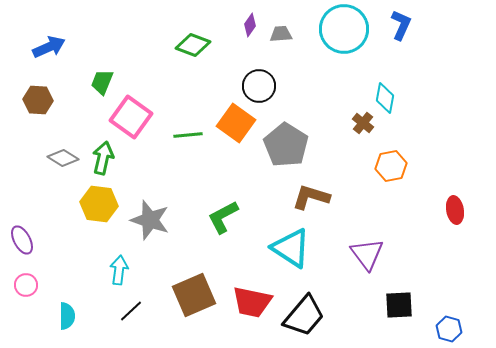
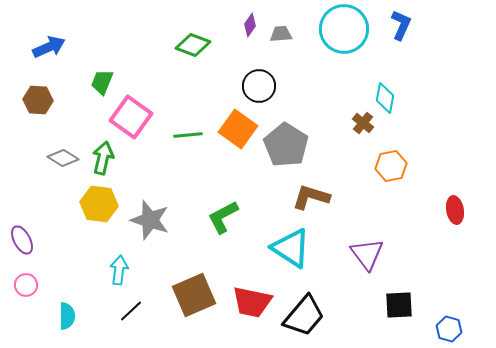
orange square: moved 2 px right, 6 px down
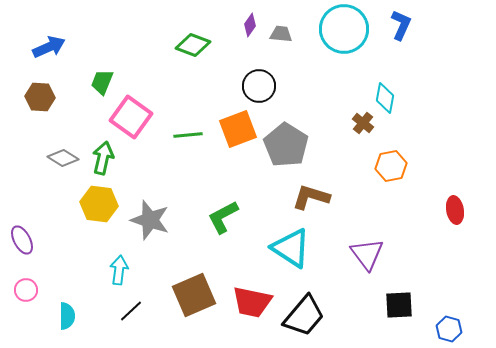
gray trapezoid: rotated 10 degrees clockwise
brown hexagon: moved 2 px right, 3 px up
orange square: rotated 33 degrees clockwise
pink circle: moved 5 px down
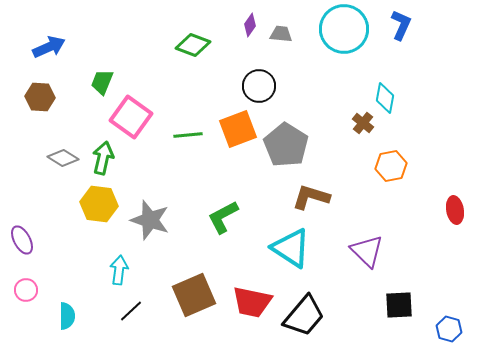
purple triangle: moved 3 px up; rotated 9 degrees counterclockwise
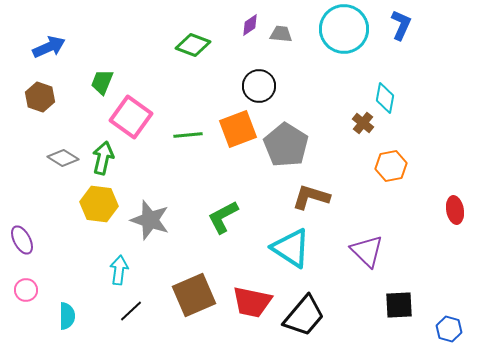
purple diamond: rotated 20 degrees clockwise
brown hexagon: rotated 16 degrees clockwise
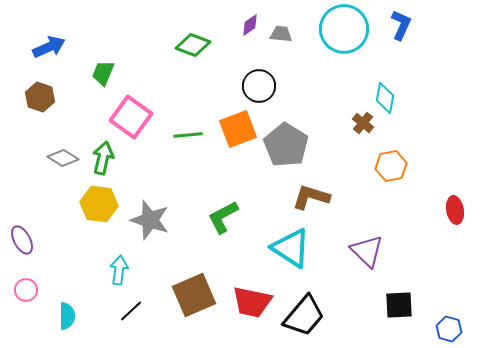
green trapezoid: moved 1 px right, 9 px up
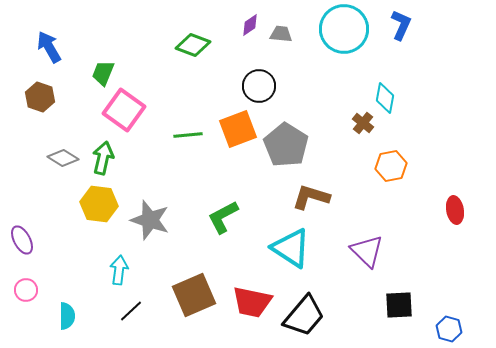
blue arrow: rotated 96 degrees counterclockwise
pink square: moved 7 px left, 7 px up
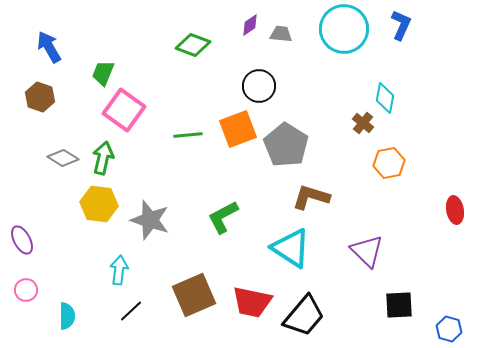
orange hexagon: moved 2 px left, 3 px up
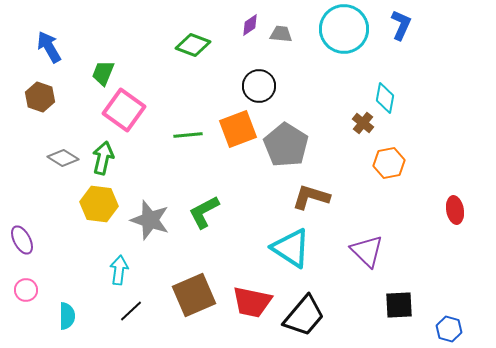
green L-shape: moved 19 px left, 5 px up
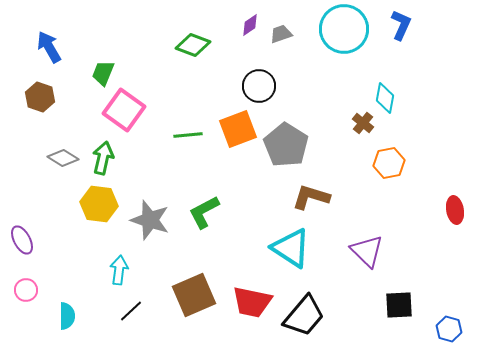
gray trapezoid: rotated 25 degrees counterclockwise
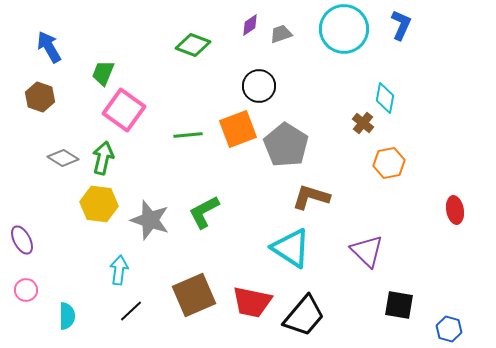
black square: rotated 12 degrees clockwise
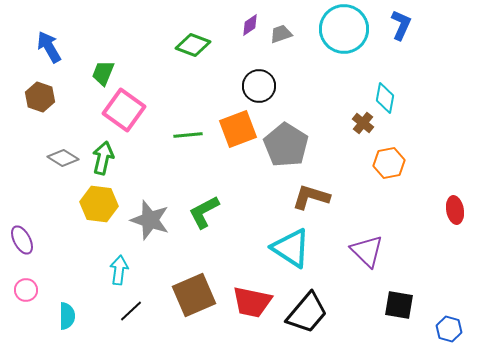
black trapezoid: moved 3 px right, 3 px up
